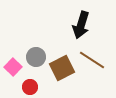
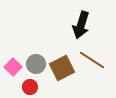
gray circle: moved 7 px down
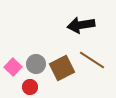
black arrow: rotated 64 degrees clockwise
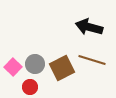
black arrow: moved 8 px right, 2 px down; rotated 24 degrees clockwise
brown line: rotated 16 degrees counterclockwise
gray circle: moved 1 px left
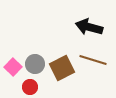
brown line: moved 1 px right
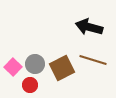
red circle: moved 2 px up
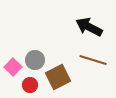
black arrow: rotated 12 degrees clockwise
gray circle: moved 4 px up
brown square: moved 4 px left, 9 px down
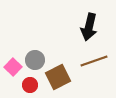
black arrow: rotated 104 degrees counterclockwise
brown line: moved 1 px right, 1 px down; rotated 36 degrees counterclockwise
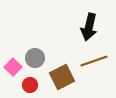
gray circle: moved 2 px up
brown square: moved 4 px right
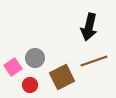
pink square: rotated 12 degrees clockwise
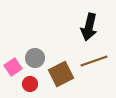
brown square: moved 1 px left, 3 px up
red circle: moved 1 px up
